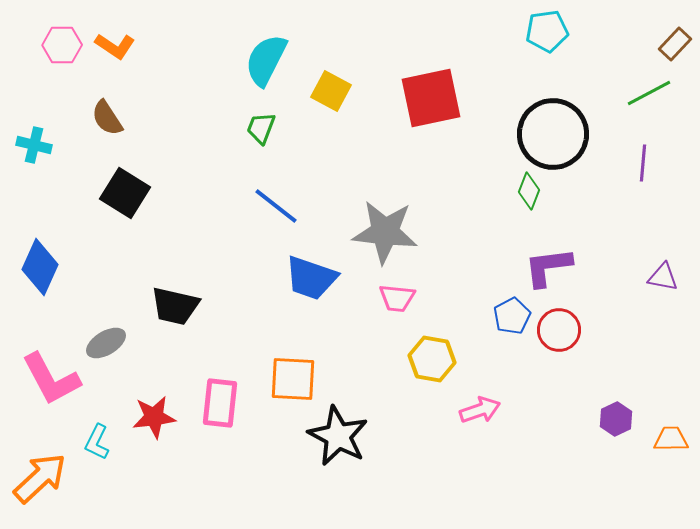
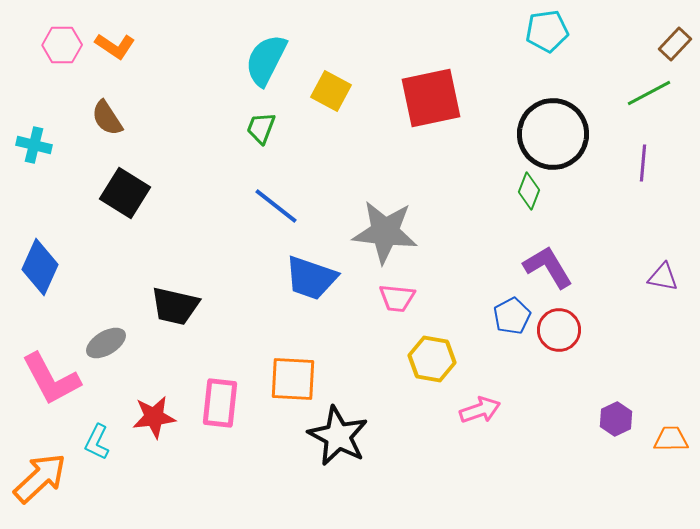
purple L-shape: rotated 66 degrees clockwise
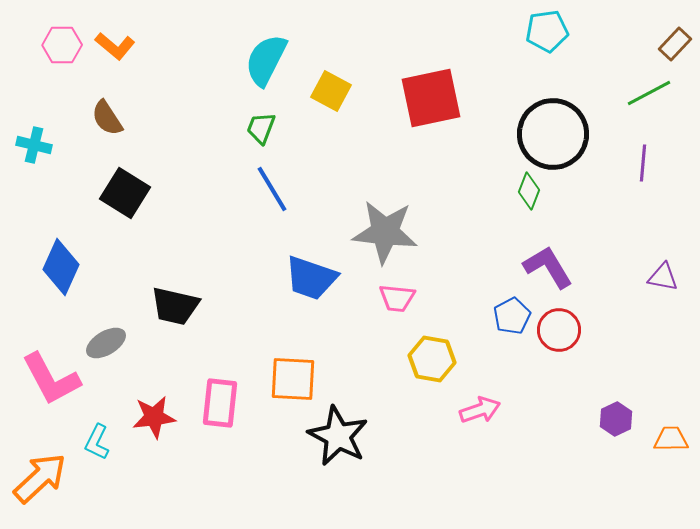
orange L-shape: rotated 6 degrees clockwise
blue line: moved 4 px left, 17 px up; rotated 21 degrees clockwise
blue diamond: moved 21 px right
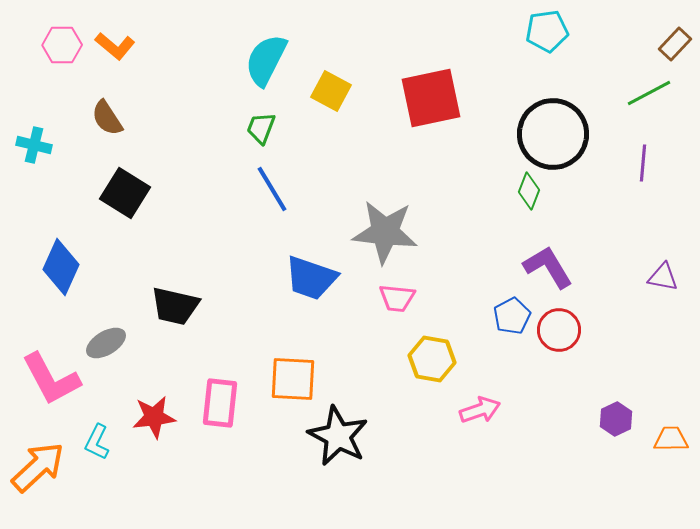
orange arrow: moved 2 px left, 11 px up
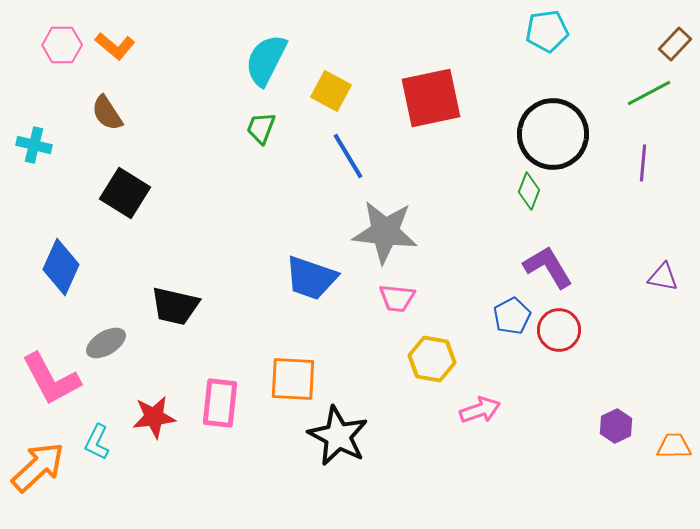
brown semicircle: moved 5 px up
blue line: moved 76 px right, 33 px up
purple hexagon: moved 7 px down
orange trapezoid: moved 3 px right, 7 px down
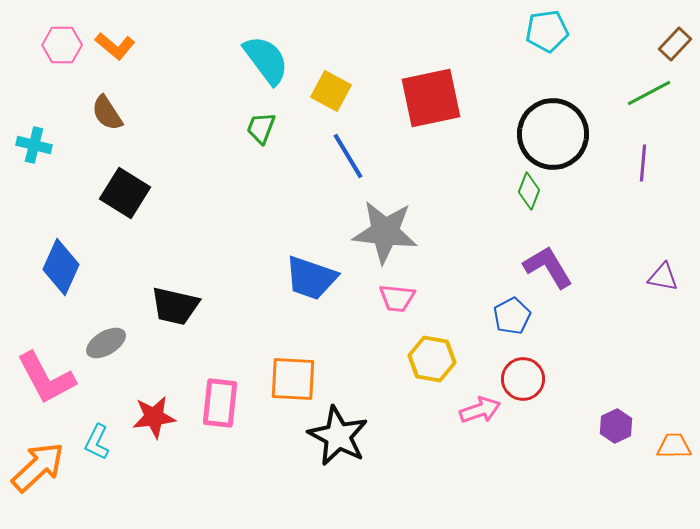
cyan semicircle: rotated 116 degrees clockwise
red circle: moved 36 px left, 49 px down
pink L-shape: moved 5 px left, 1 px up
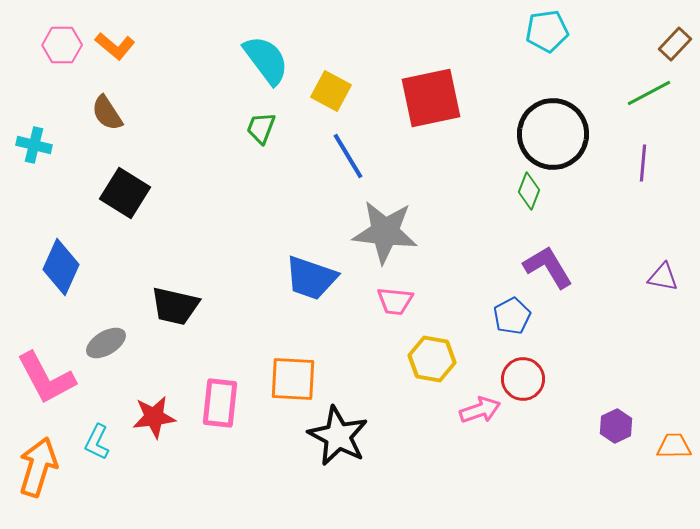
pink trapezoid: moved 2 px left, 3 px down
orange arrow: rotated 30 degrees counterclockwise
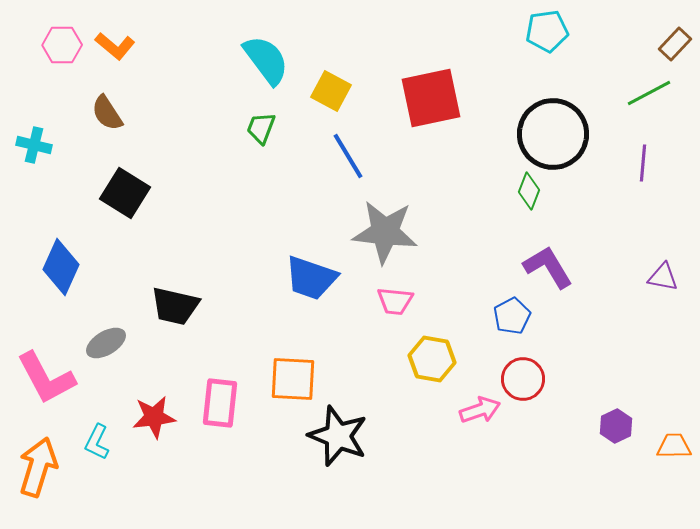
black star: rotated 6 degrees counterclockwise
